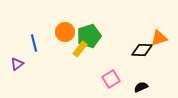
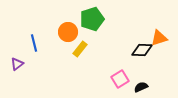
orange circle: moved 3 px right
green pentagon: moved 3 px right, 17 px up
pink square: moved 9 px right
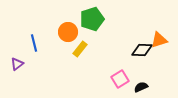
orange triangle: moved 2 px down
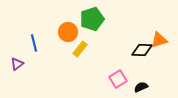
pink square: moved 2 px left
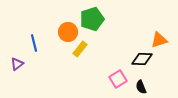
black diamond: moved 9 px down
black semicircle: rotated 88 degrees counterclockwise
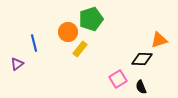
green pentagon: moved 1 px left
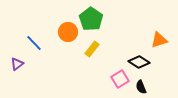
green pentagon: rotated 20 degrees counterclockwise
blue line: rotated 30 degrees counterclockwise
yellow rectangle: moved 12 px right
black diamond: moved 3 px left, 3 px down; rotated 30 degrees clockwise
pink square: moved 2 px right
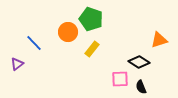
green pentagon: rotated 15 degrees counterclockwise
pink square: rotated 30 degrees clockwise
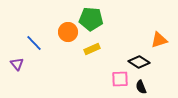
green pentagon: rotated 15 degrees counterclockwise
yellow rectangle: rotated 28 degrees clockwise
purple triangle: rotated 32 degrees counterclockwise
